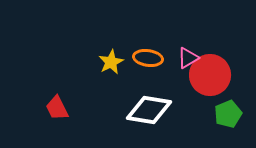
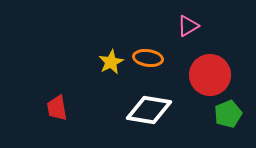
pink triangle: moved 32 px up
red trapezoid: rotated 16 degrees clockwise
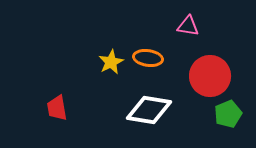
pink triangle: rotated 40 degrees clockwise
red circle: moved 1 px down
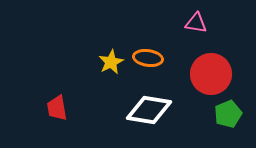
pink triangle: moved 8 px right, 3 px up
red circle: moved 1 px right, 2 px up
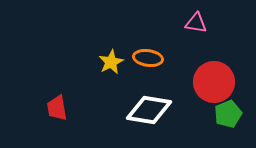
red circle: moved 3 px right, 8 px down
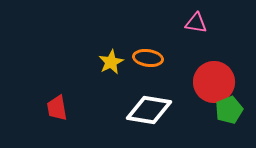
green pentagon: moved 1 px right, 4 px up
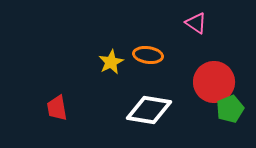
pink triangle: rotated 25 degrees clockwise
orange ellipse: moved 3 px up
green pentagon: moved 1 px right, 1 px up
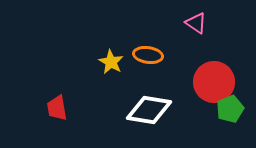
yellow star: rotated 15 degrees counterclockwise
